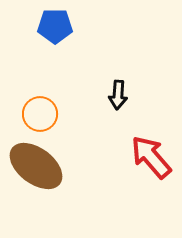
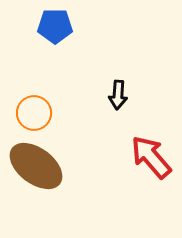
orange circle: moved 6 px left, 1 px up
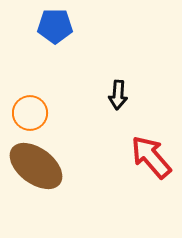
orange circle: moved 4 px left
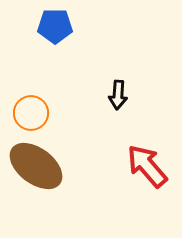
orange circle: moved 1 px right
red arrow: moved 4 px left, 9 px down
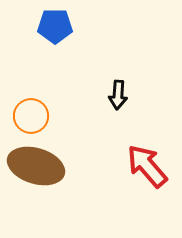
orange circle: moved 3 px down
brown ellipse: rotated 20 degrees counterclockwise
